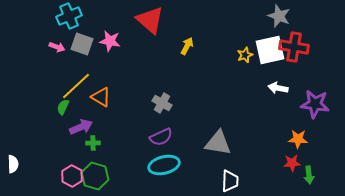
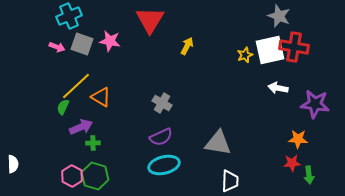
red triangle: rotated 20 degrees clockwise
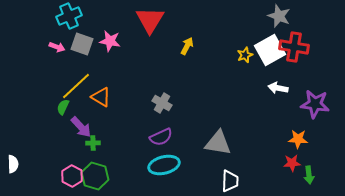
white square: rotated 16 degrees counterclockwise
purple arrow: rotated 70 degrees clockwise
